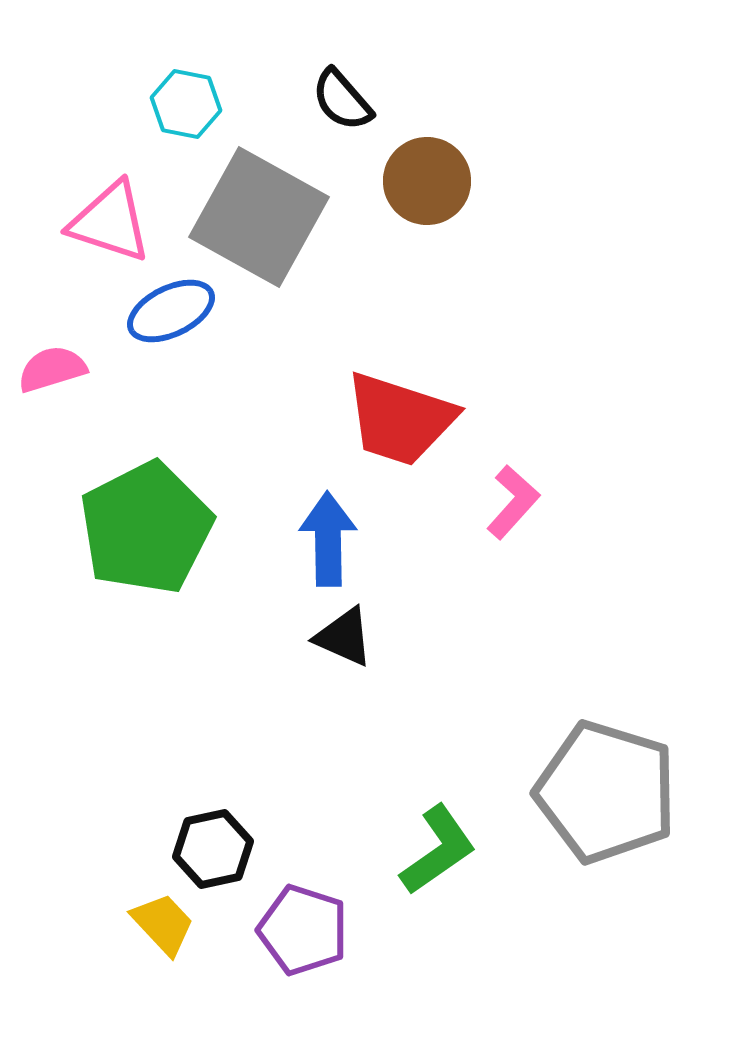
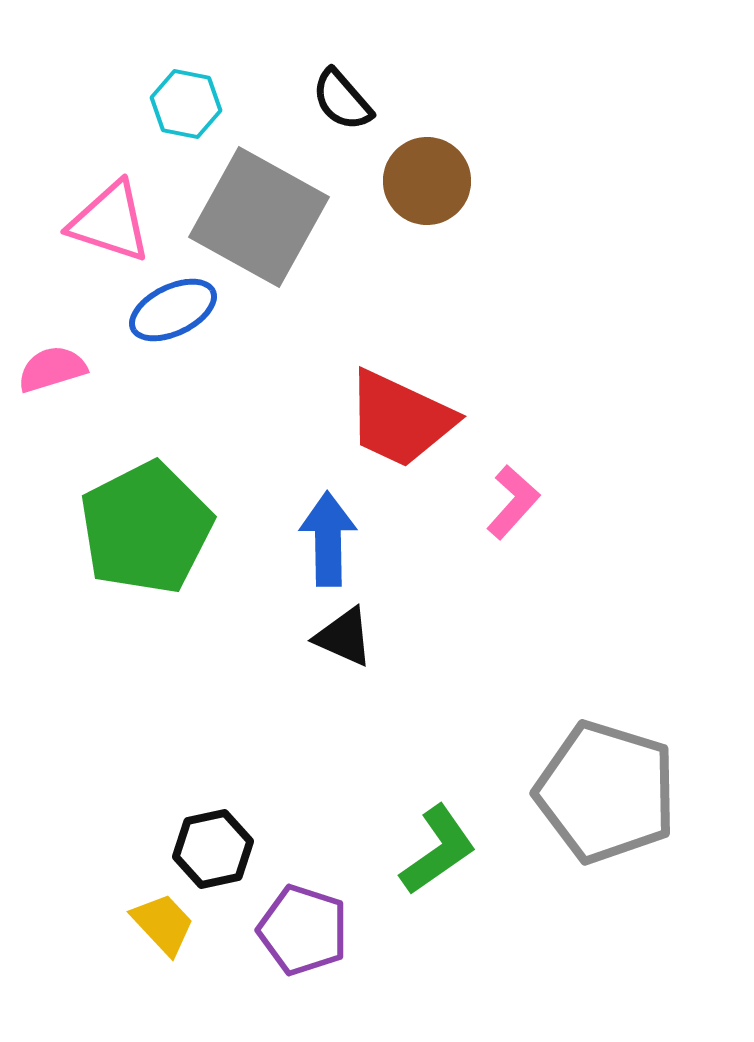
blue ellipse: moved 2 px right, 1 px up
red trapezoid: rotated 7 degrees clockwise
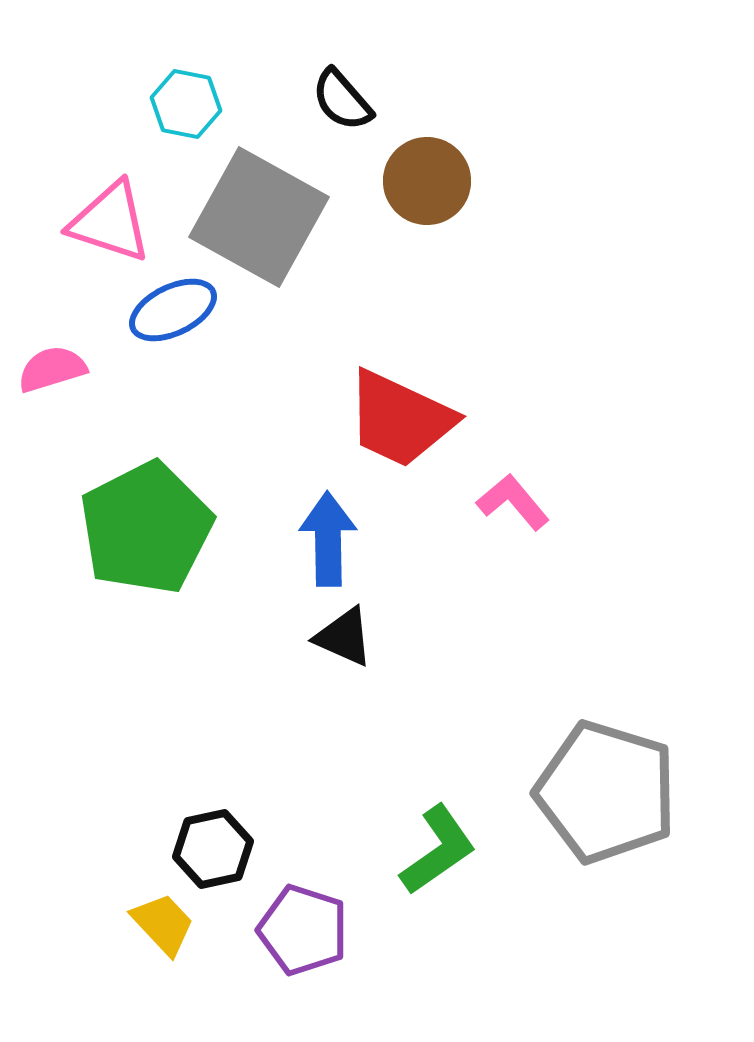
pink L-shape: rotated 82 degrees counterclockwise
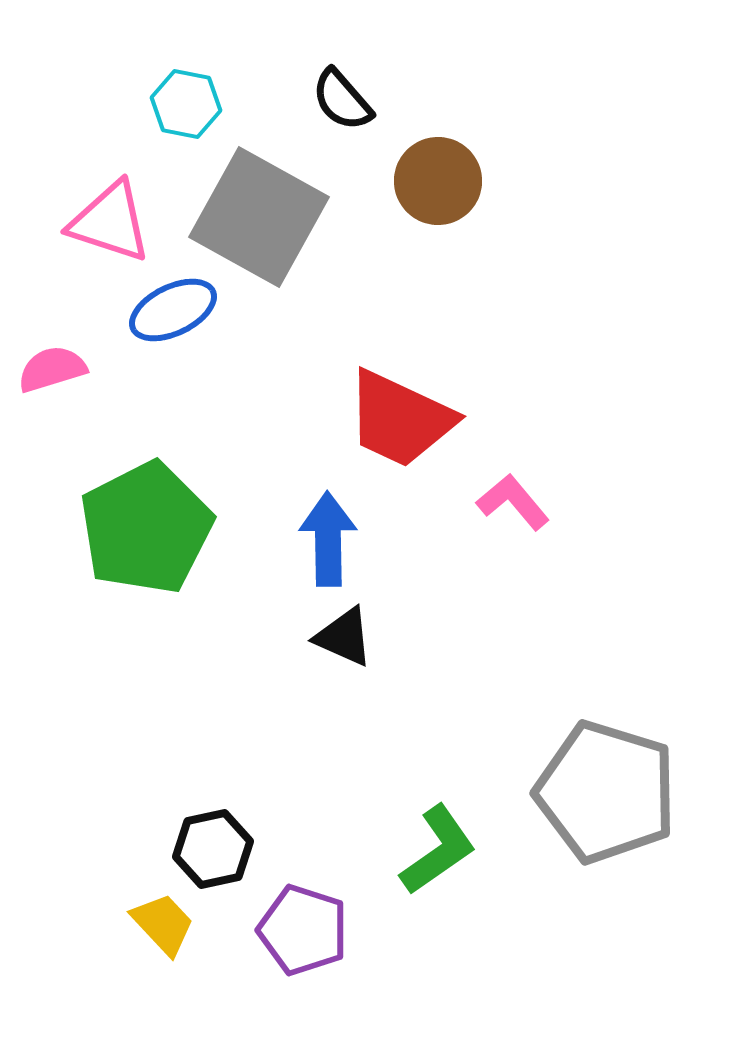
brown circle: moved 11 px right
